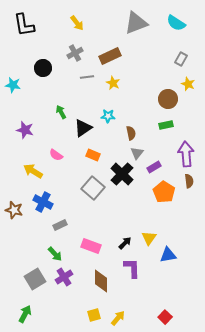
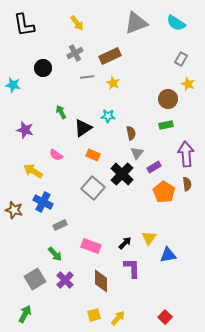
brown semicircle at (189, 181): moved 2 px left, 3 px down
purple cross at (64, 277): moved 1 px right, 3 px down; rotated 12 degrees counterclockwise
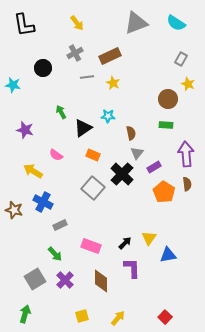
green rectangle at (166, 125): rotated 16 degrees clockwise
green arrow at (25, 314): rotated 12 degrees counterclockwise
yellow square at (94, 315): moved 12 px left, 1 px down
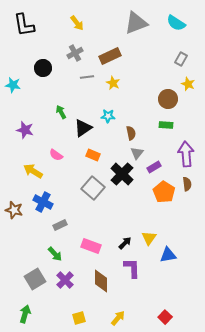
yellow square at (82, 316): moved 3 px left, 2 px down
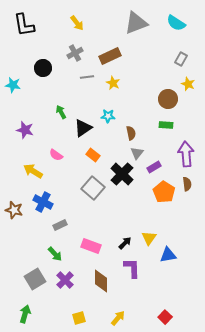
orange rectangle at (93, 155): rotated 16 degrees clockwise
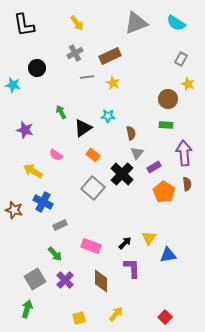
black circle at (43, 68): moved 6 px left
purple arrow at (186, 154): moved 2 px left, 1 px up
green arrow at (25, 314): moved 2 px right, 5 px up
yellow arrow at (118, 318): moved 2 px left, 4 px up
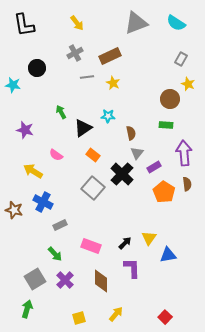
brown circle at (168, 99): moved 2 px right
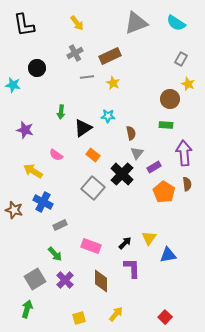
green arrow at (61, 112): rotated 144 degrees counterclockwise
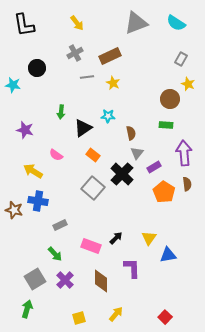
blue cross at (43, 202): moved 5 px left, 1 px up; rotated 18 degrees counterclockwise
black arrow at (125, 243): moved 9 px left, 5 px up
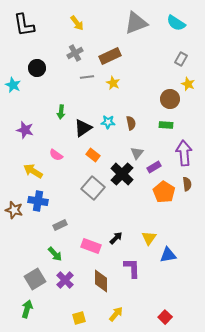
cyan star at (13, 85): rotated 14 degrees clockwise
cyan star at (108, 116): moved 6 px down
brown semicircle at (131, 133): moved 10 px up
